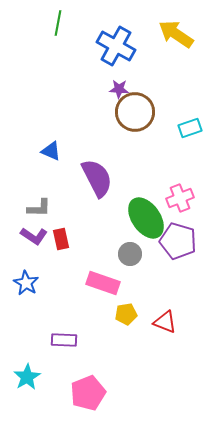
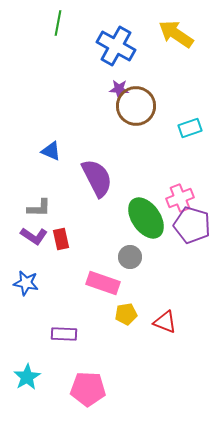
brown circle: moved 1 px right, 6 px up
purple pentagon: moved 14 px right, 16 px up
gray circle: moved 3 px down
blue star: rotated 20 degrees counterclockwise
purple rectangle: moved 6 px up
pink pentagon: moved 4 px up; rotated 24 degrees clockwise
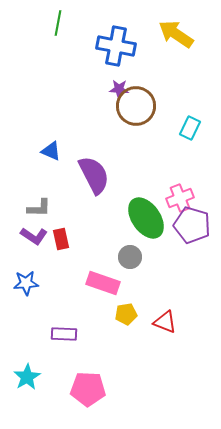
blue cross: rotated 18 degrees counterclockwise
cyan rectangle: rotated 45 degrees counterclockwise
purple semicircle: moved 3 px left, 3 px up
blue star: rotated 15 degrees counterclockwise
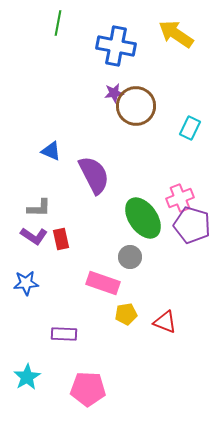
purple star: moved 5 px left, 4 px down; rotated 12 degrees counterclockwise
green ellipse: moved 3 px left
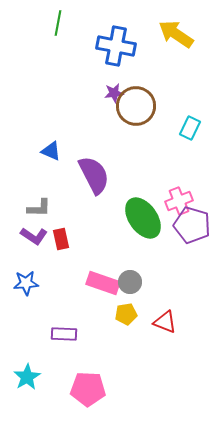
pink cross: moved 1 px left, 3 px down
gray circle: moved 25 px down
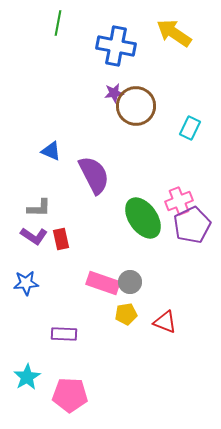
yellow arrow: moved 2 px left, 1 px up
purple pentagon: rotated 30 degrees clockwise
pink pentagon: moved 18 px left, 6 px down
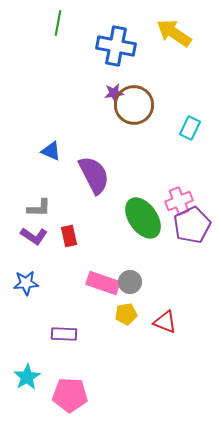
brown circle: moved 2 px left, 1 px up
red rectangle: moved 8 px right, 3 px up
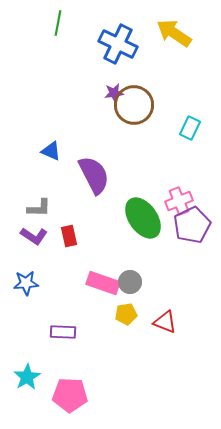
blue cross: moved 2 px right, 2 px up; rotated 15 degrees clockwise
purple rectangle: moved 1 px left, 2 px up
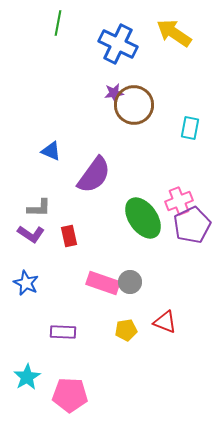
cyan rectangle: rotated 15 degrees counterclockwise
purple semicircle: rotated 63 degrees clockwise
purple L-shape: moved 3 px left, 2 px up
blue star: rotated 30 degrees clockwise
yellow pentagon: moved 16 px down
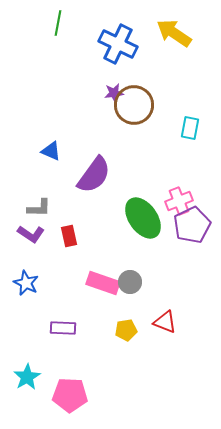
purple rectangle: moved 4 px up
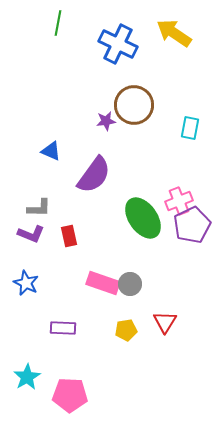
purple star: moved 8 px left, 28 px down
purple L-shape: rotated 12 degrees counterclockwise
gray circle: moved 2 px down
red triangle: rotated 40 degrees clockwise
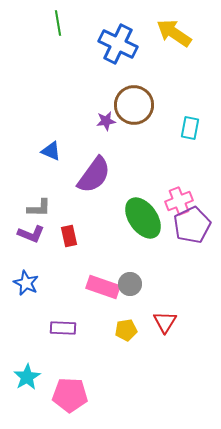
green line: rotated 20 degrees counterclockwise
pink rectangle: moved 4 px down
